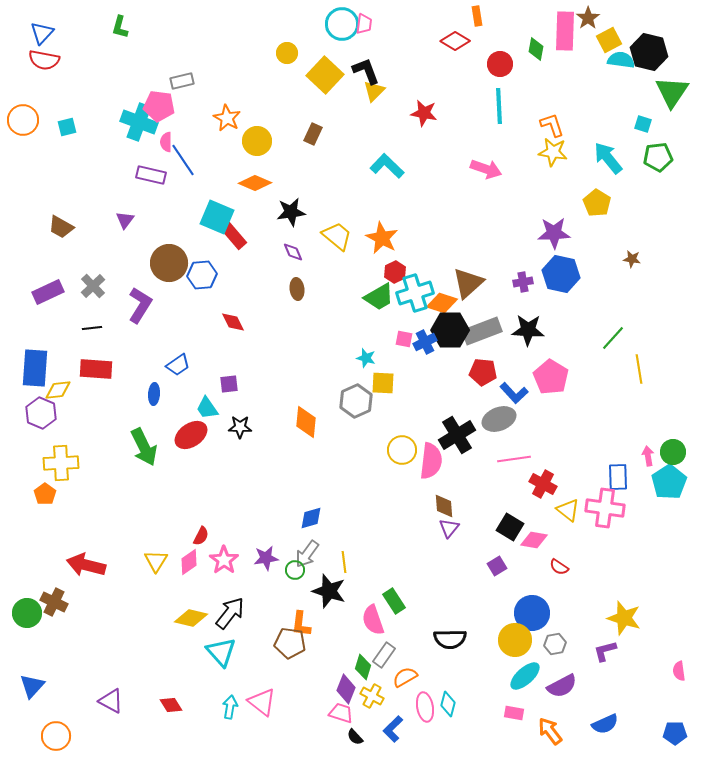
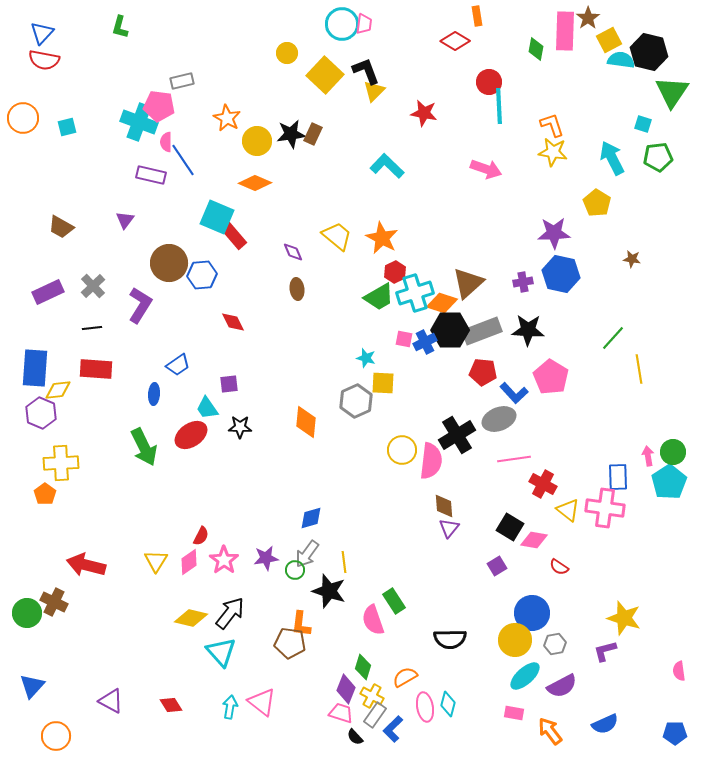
red circle at (500, 64): moved 11 px left, 18 px down
orange circle at (23, 120): moved 2 px up
cyan arrow at (608, 158): moved 4 px right; rotated 12 degrees clockwise
black star at (291, 212): moved 78 px up
gray rectangle at (384, 655): moved 9 px left, 60 px down
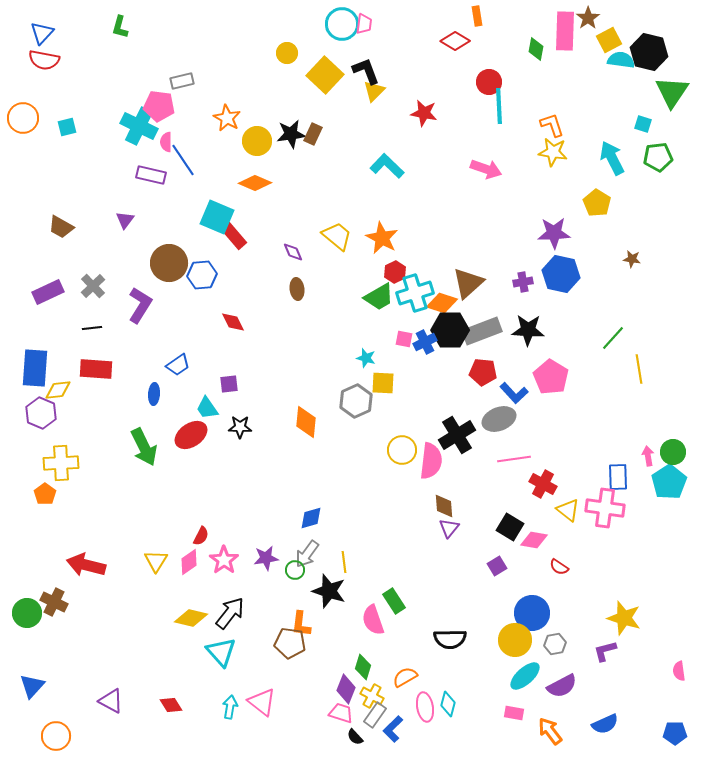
cyan cross at (139, 122): moved 4 px down; rotated 6 degrees clockwise
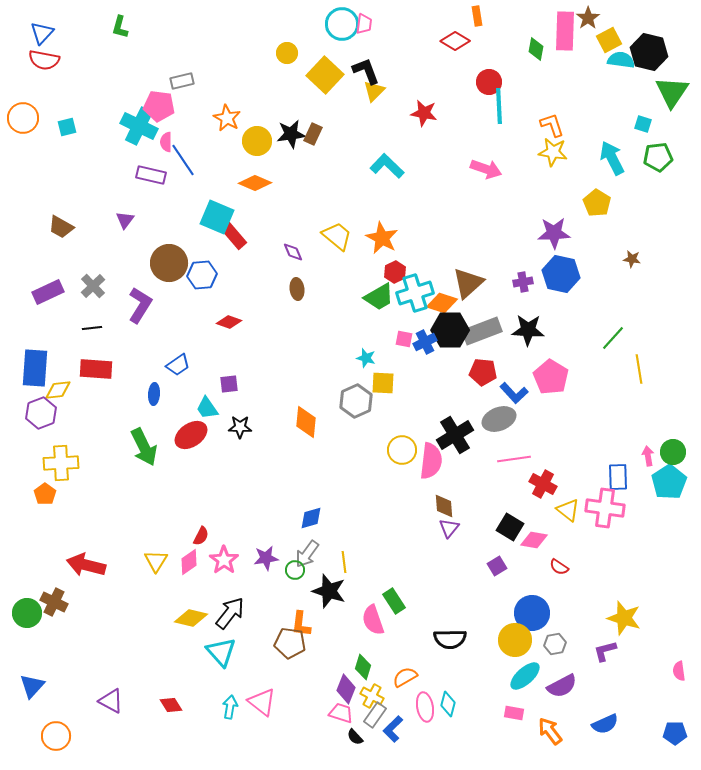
red diamond at (233, 322): moved 4 px left; rotated 45 degrees counterclockwise
purple hexagon at (41, 413): rotated 16 degrees clockwise
black cross at (457, 435): moved 2 px left
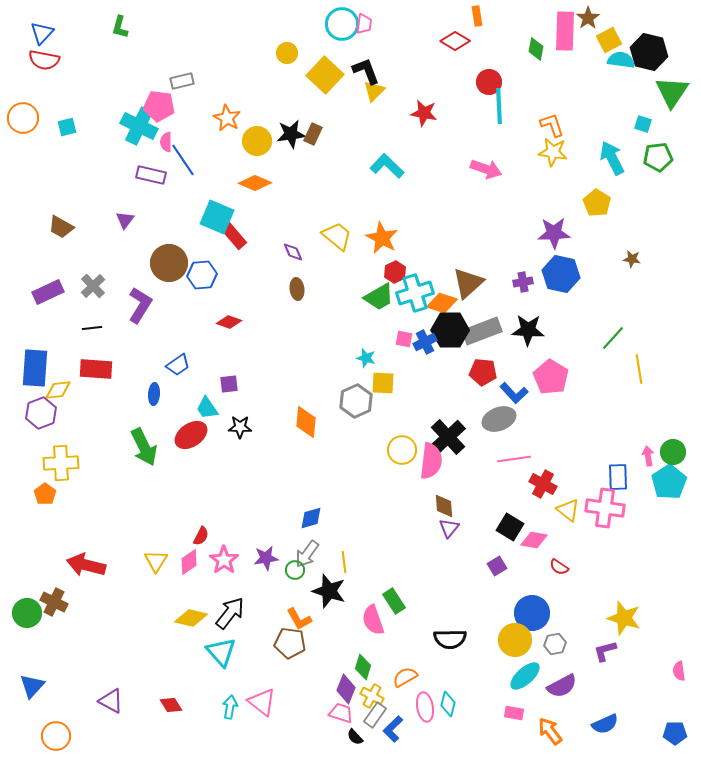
black cross at (455, 435): moved 7 px left, 2 px down; rotated 12 degrees counterclockwise
orange L-shape at (301, 624): moved 2 px left, 5 px up; rotated 36 degrees counterclockwise
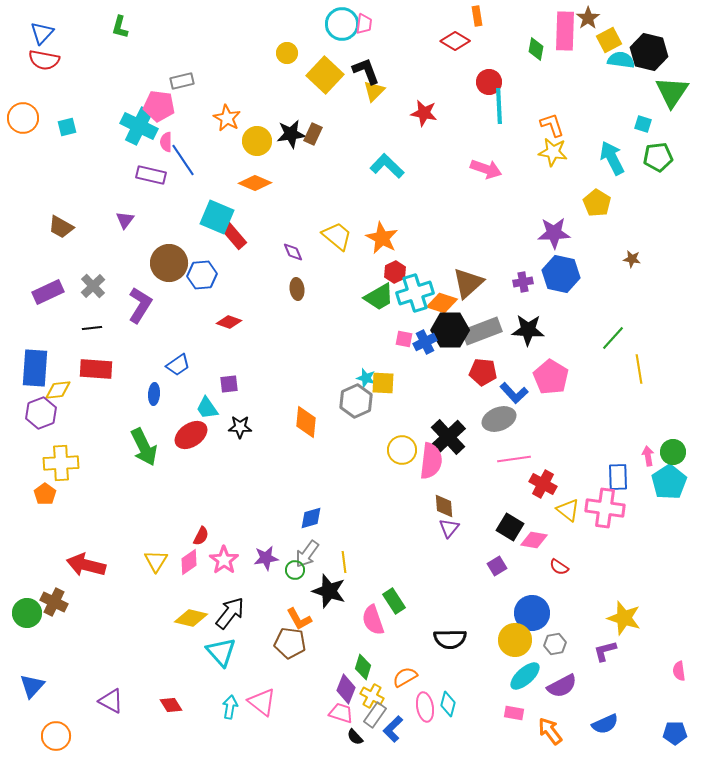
cyan star at (366, 358): moved 20 px down
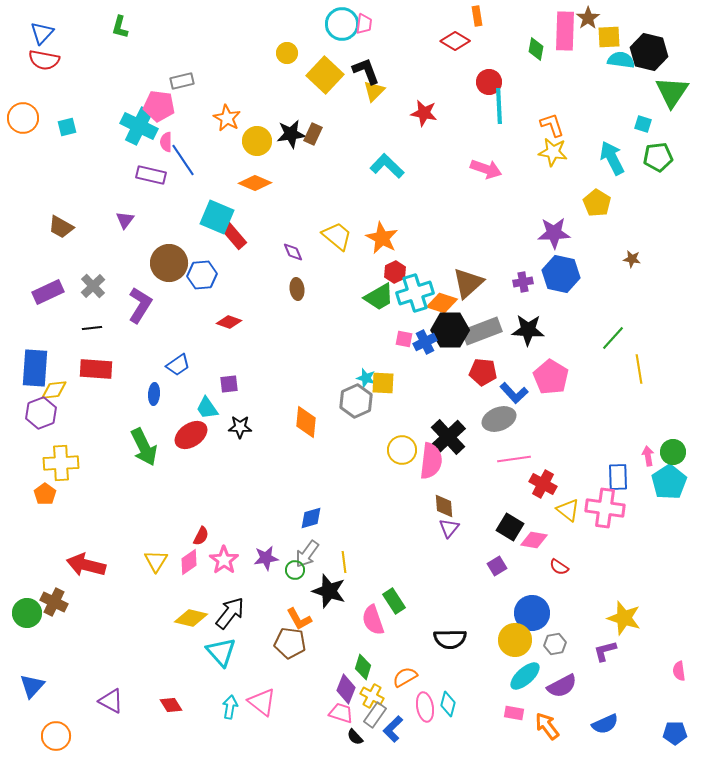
yellow square at (609, 40): moved 3 px up; rotated 25 degrees clockwise
yellow diamond at (58, 390): moved 4 px left
orange arrow at (550, 731): moved 3 px left, 5 px up
